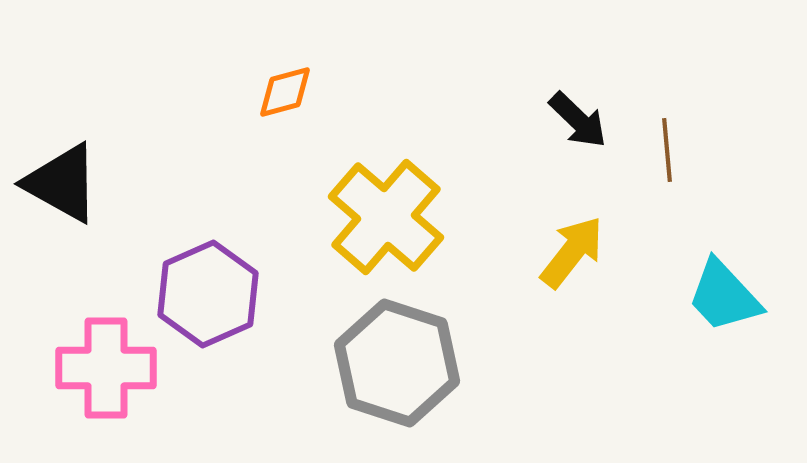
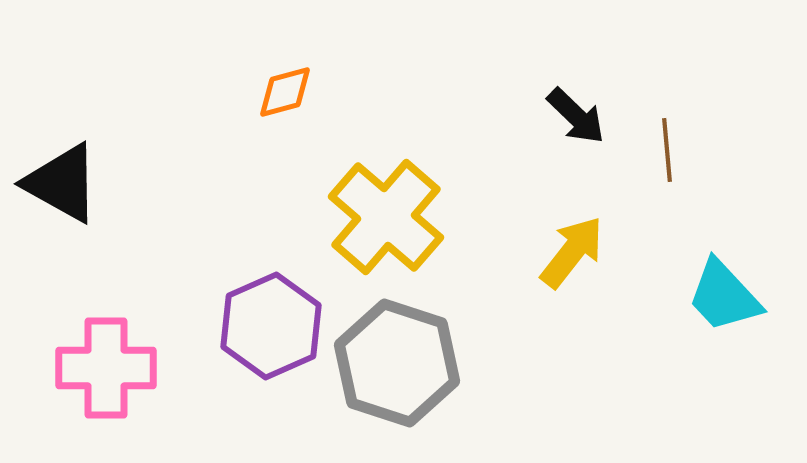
black arrow: moved 2 px left, 4 px up
purple hexagon: moved 63 px right, 32 px down
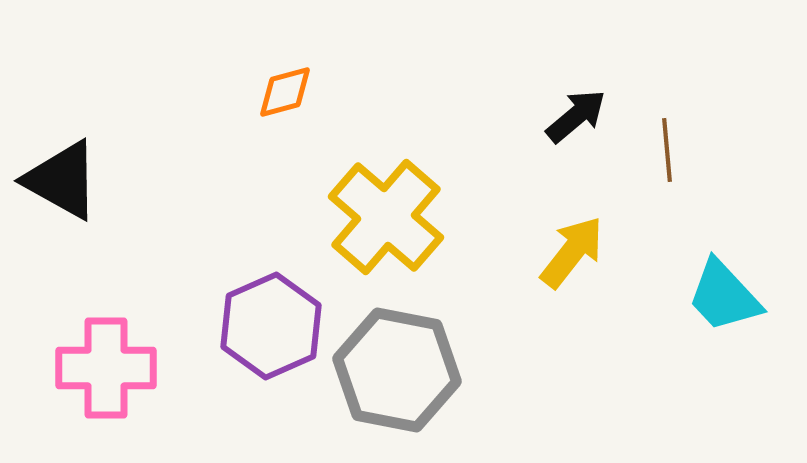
black arrow: rotated 84 degrees counterclockwise
black triangle: moved 3 px up
gray hexagon: moved 7 px down; rotated 7 degrees counterclockwise
